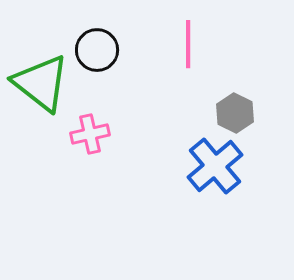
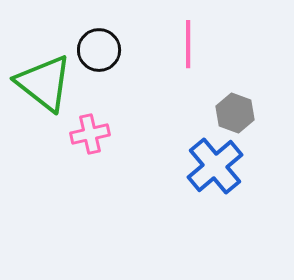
black circle: moved 2 px right
green triangle: moved 3 px right
gray hexagon: rotated 6 degrees counterclockwise
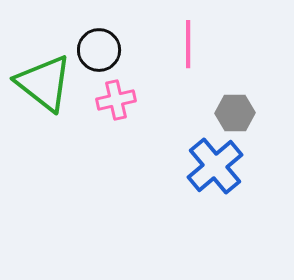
gray hexagon: rotated 21 degrees counterclockwise
pink cross: moved 26 px right, 34 px up
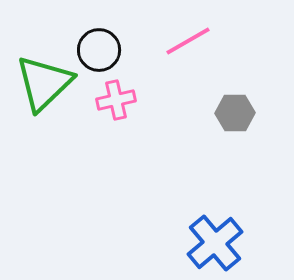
pink line: moved 3 px up; rotated 60 degrees clockwise
green triangle: rotated 38 degrees clockwise
blue cross: moved 77 px down
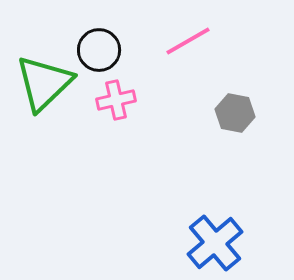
gray hexagon: rotated 12 degrees clockwise
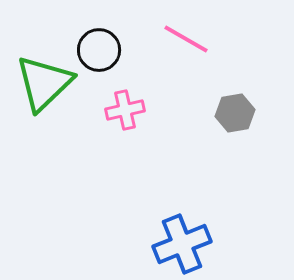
pink line: moved 2 px left, 2 px up; rotated 60 degrees clockwise
pink cross: moved 9 px right, 10 px down
gray hexagon: rotated 21 degrees counterclockwise
blue cross: moved 33 px left, 1 px down; rotated 18 degrees clockwise
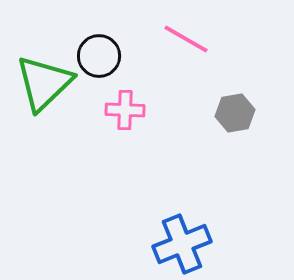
black circle: moved 6 px down
pink cross: rotated 15 degrees clockwise
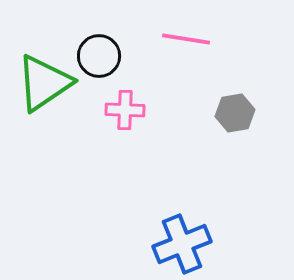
pink line: rotated 21 degrees counterclockwise
green triangle: rotated 10 degrees clockwise
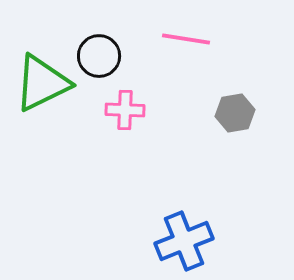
green triangle: moved 2 px left; rotated 8 degrees clockwise
blue cross: moved 2 px right, 3 px up
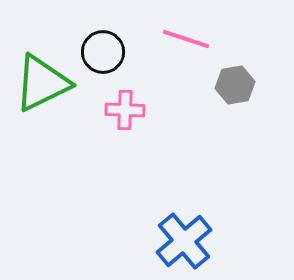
pink line: rotated 9 degrees clockwise
black circle: moved 4 px right, 4 px up
gray hexagon: moved 28 px up
blue cross: rotated 18 degrees counterclockwise
